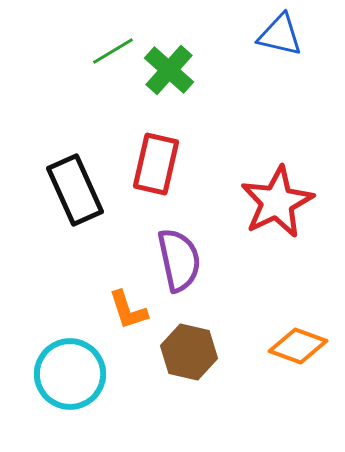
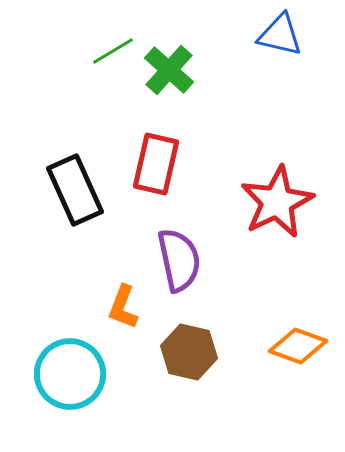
orange L-shape: moved 5 px left, 3 px up; rotated 39 degrees clockwise
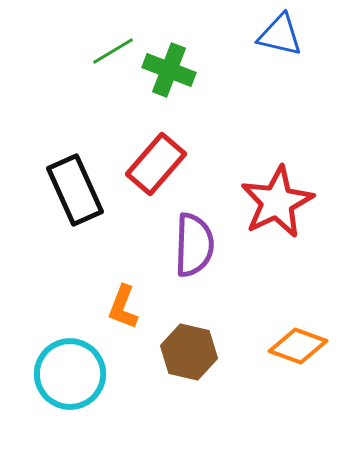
green cross: rotated 21 degrees counterclockwise
red rectangle: rotated 28 degrees clockwise
purple semicircle: moved 15 px right, 15 px up; rotated 14 degrees clockwise
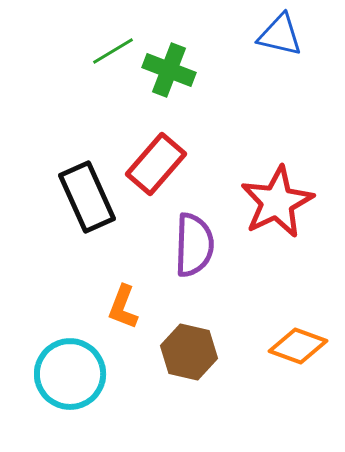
black rectangle: moved 12 px right, 7 px down
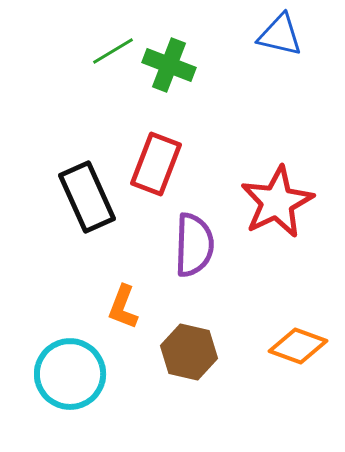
green cross: moved 5 px up
red rectangle: rotated 20 degrees counterclockwise
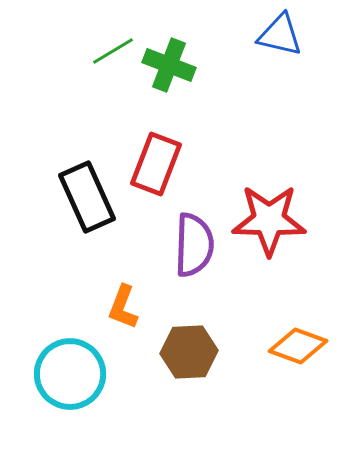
red star: moved 8 px left, 18 px down; rotated 28 degrees clockwise
brown hexagon: rotated 16 degrees counterclockwise
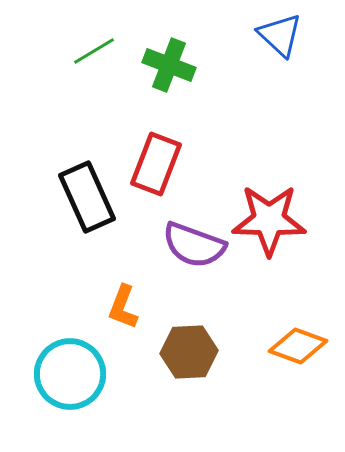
blue triangle: rotated 30 degrees clockwise
green line: moved 19 px left
purple semicircle: rotated 108 degrees clockwise
